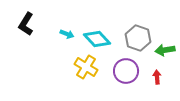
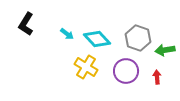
cyan arrow: rotated 16 degrees clockwise
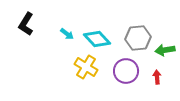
gray hexagon: rotated 25 degrees counterclockwise
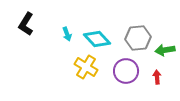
cyan arrow: rotated 32 degrees clockwise
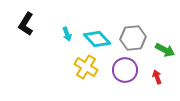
gray hexagon: moved 5 px left
green arrow: rotated 144 degrees counterclockwise
purple circle: moved 1 px left, 1 px up
red arrow: rotated 16 degrees counterclockwise
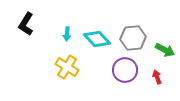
cyan arrow: rotated 24 degrees clockwise
yellow cross: moved 19 px left
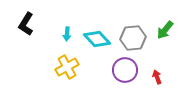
green arrow: moved 20 px up; rotated 102 degrees clockwise
yellow cross: rotated 30 degrees clockwise
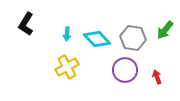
gray hexagon: rotated 15 degrees clockwise
